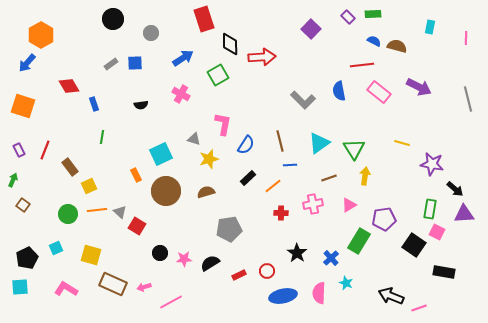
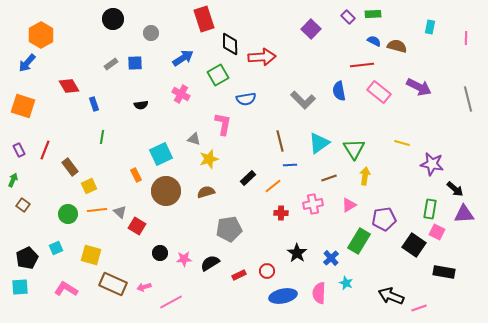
blue semicircle at (246, 145): moved 46 px up; rotated 48 degrees clockwise
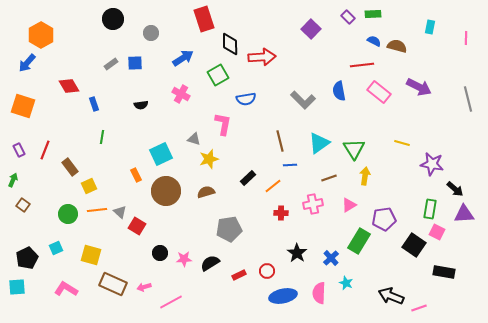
cyan square at (20, 287): moved 3 px left
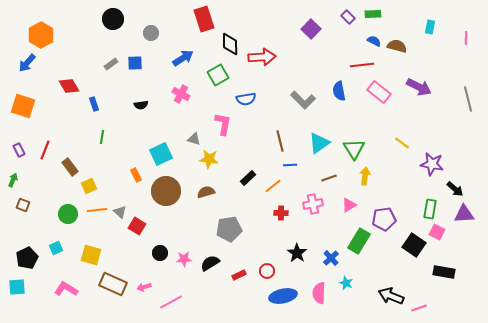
yellow line at (402, 143): rotated 21 degrees clockwise
yellow star at (209, 159): rotated 24 degrees clockwise
brown square at (23, 205): rotated 16 degrees counterclockwise
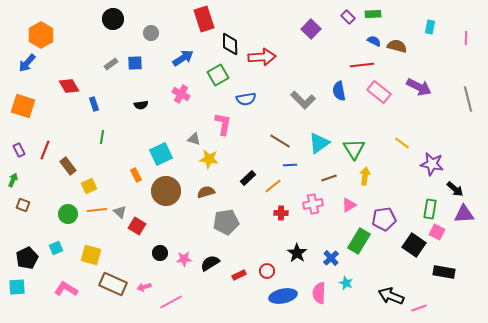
brown line at (280, 141): rotated 45 degrees counterclockwise
brown rectangle at (70, 167): moved 2 px left, 1 px up
gray pentagon at (229, 229): moved 3 px left, 7 px up
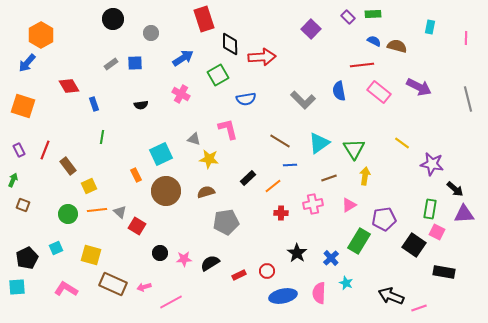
pink L-shape at (223, 124): moved 5 px right, 5 px down; rotated 25 degrees counterclockwise
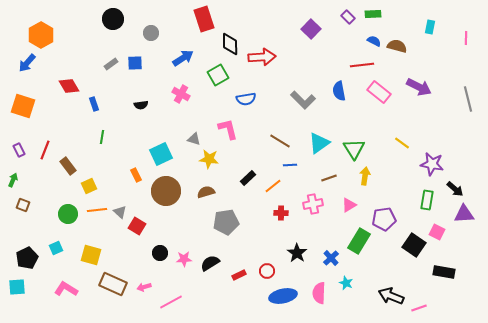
green rectangle at (430, 209): moved 3 px left, 9 px up
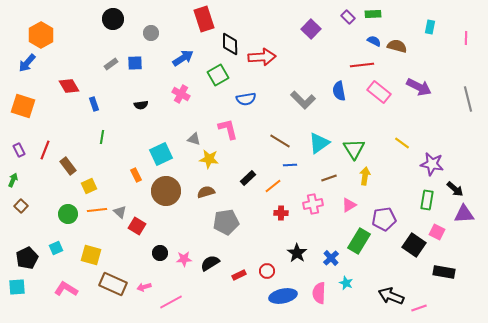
brown square at (23, 205): moved 2 px left, 1 px down; rotated 24 degrees clockwise
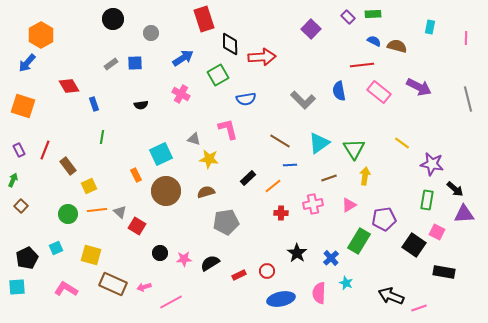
blue ellipse at (283, 296): moved 2 px left, 3 px down
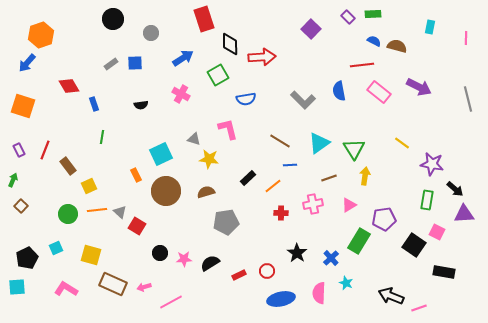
orange hexagon at (41, 35): rotated 10 degrees clockwise
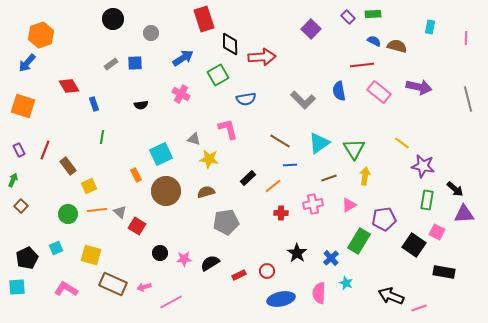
purple arrow at (419, 87): rotated 15 degrees counterclockwise
purple star at (432, 164): moved 9 px left, 2 px down
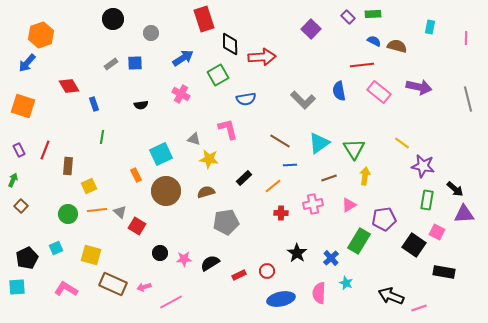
brown rectangle at (68, 166): rotated 42 degrees clockwise
black rectangle at (248, 178): moved 4 px left
